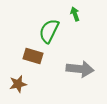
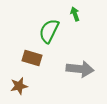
brown rectangle: moved 1 px left, 2 px down
brown star: moved 1 px right, 2 px down
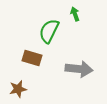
gray arrow: moved 1 px left
brown star: moved 1 px left, 3 px down
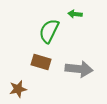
green arrow: rotated 64 degrees counterclockwise
brown rectangle: moved 9 px right, 4 px down
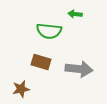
green semicircle: rotated 110 degrees counterclockwise
brown star: moved 3 px right
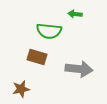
brown rectangle: moved 4 px left, 5 px up
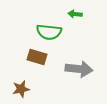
green semicircle: moved 1 px down
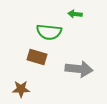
brown star: rotated 12 degrees clockwise
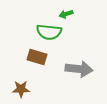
green arrow: moved 9 px left; rotated 24 degrees counterclockwise
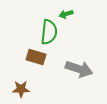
green semicircle: rotated 90 degrees counterclockwise
brown rectangle: moved 1 px left
gray arrow: rotated 12 degrees clockwise
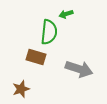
brown star: rotated 18 degrees counterclockwise
